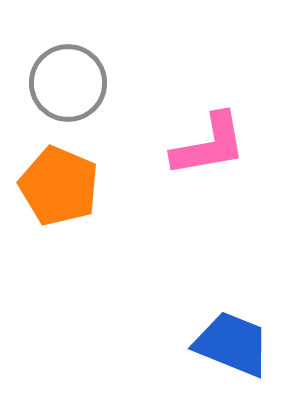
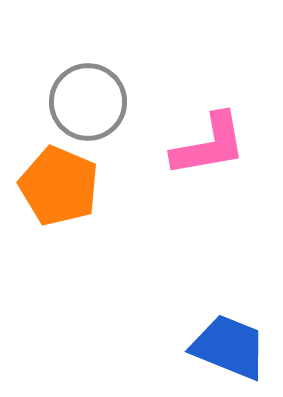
gray circle: moved 20 px right, 19 px down
blue trapezoid: moved 3 px left, 3 px down
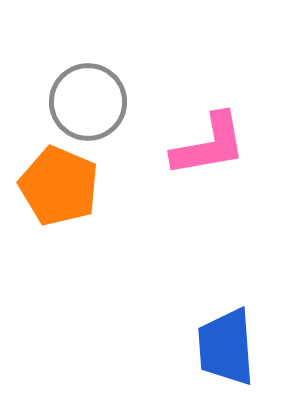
blue trapezoid: moved 3 px left; rotated 116 degrees counterclockwise
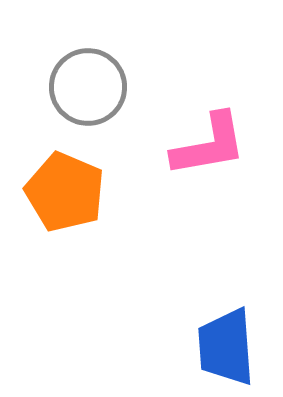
gray circle: moved 15 px up
orange pentagon: moved 6 px right, 6 px down
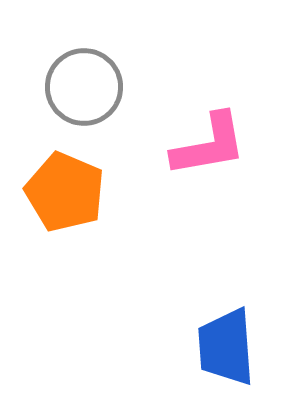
gray circle: moved 4 px left
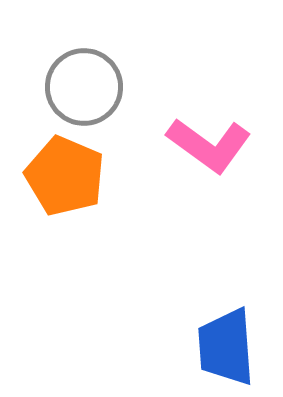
pink L-shape: rotated 46 degrees clockwise
orange pentagon: moved 16 px up
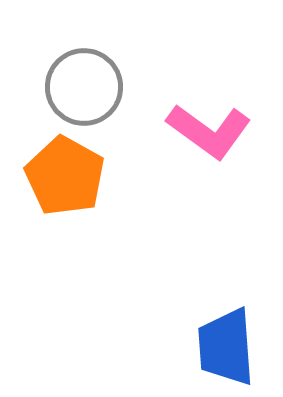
pink L-shape: moved 14 px up
orange pentagon: rotated 6 degrees clockwise
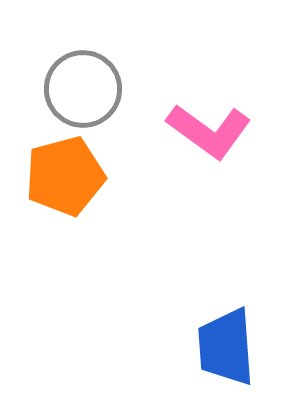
gray circle: moved 1 px left, 2 px down
orange pentagon: rotated 28 degrees clockwise
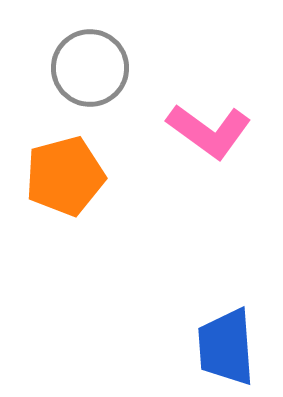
gray circle: moved 7 px right, 21 px up
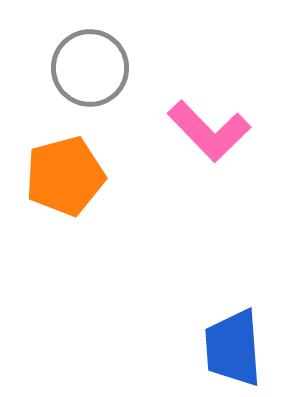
pink L-shape: rotated 10 degrees clockwise
blue trapezoid: moved 7 px right, 1 px down
